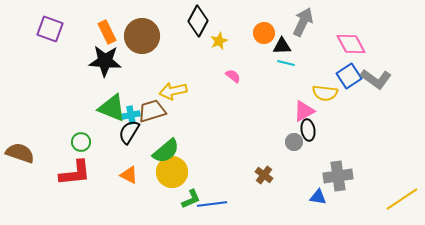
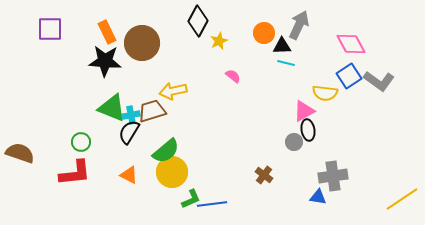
gray arrow: moved 4 px left, 3 px down
purple square: rotated 20 degrees counterclockwise
brown circle: moved 7 px down
gray L-shape: moved 3 px right, 2 px down
gray cross: moved 5 px left
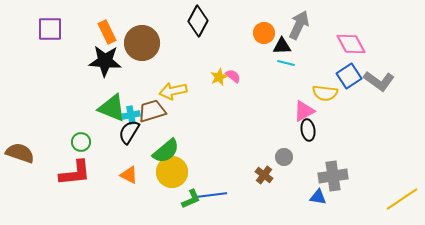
yellow star: moved 36 px down
gray circle: moved 10 px left, 15 px down
blue line: moved 9 px up
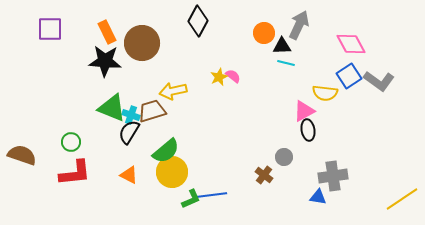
cyan cross: rotated 30 degrees clockwise
green circle: moved 10 px left
brown semicircle: moved 2 px right, 2 px down
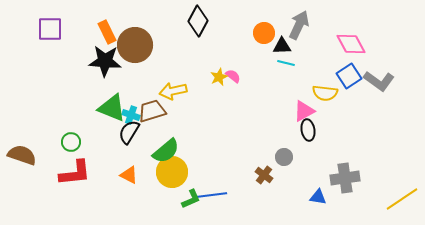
brown circle: moved 7 px left, 2 px down
gray cross: moved 12 px right, 2 px down
